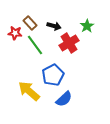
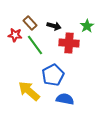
red star: moved 2 px down
red cross: rotated 36 degrees clockwise
blue semicircle: moved 1 px right; rotated 126 degrees counterclockwise
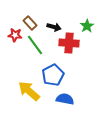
black arrow: moved 1 px down
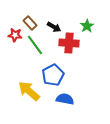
black arrow: rotated 16 degrees clockwise
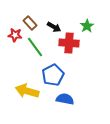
green line: moved 2 px down
yellow arrow: moved 2 px left; rotated 25 degrees counterclockwise
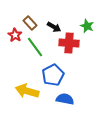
green star: rotated 16 degrees counterclockwise
red star: rotated 24 degrees clockwise
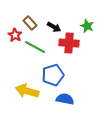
green line: rotated 25 degrees counterclockwise
blue pentagon: rotated 10 degrees clockwise
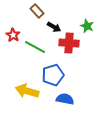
brown rectangle: moved 7 px right, 12 px up
red star: moved 2 px left
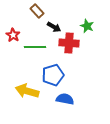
green line: rotated 30 degrees counterclockwise
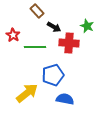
yellow arrow: moved 2 px down; rotated 125 degrees clockwise
